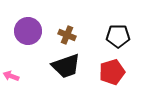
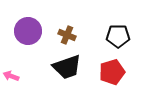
black trapezoid: moved 1 px right, 1 px down
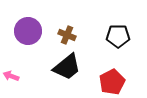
black trapezoid: rotated 20 degrees counterclockwise
red pentagon: moved 10 px down; rotated 10 degrees counterclockwise
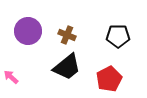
pink arrow: moved 1 px down; rotated 21 degrees clockwise
red pentagon: moved 3 px left, 3 px up
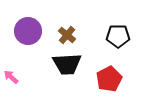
brown cross: rotated 18 degrees clockwise
black trapezoid: moved 3 px up; rotated 36 degrees clockwise
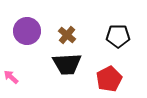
purple circle: moved 1 px left
